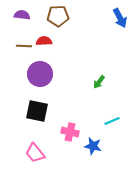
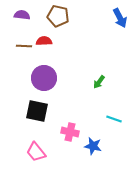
brown pentagon: rotated 15 degrees clockwise
purple circle: moved 4 px right, 4 px down
cyan line: moved 2 px right, 2 px up; rotated 42 degrees clockwise
pink trapezoid: moved 1 px right, 1 px up
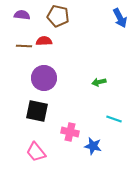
green arrow: rotated 40 degrees clockwise
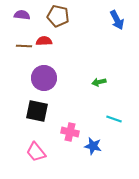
blue arrow: moved 3 px left, 2 px down
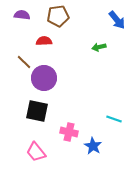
brown pentagon: rotated 20 degrees counterclockwise
blue arrow: rotated 12 degrees counterclockwise
brown line: moved 16 px down; rotated 42 degrees clockwise
green arrow: moved 35 px up
pink cross: moved 1 px left
blue star: rotated 18 degrees clockwise
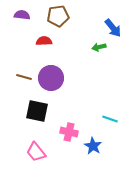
blue arrow: moved 4 px left, 8 px down
brown line: moved 15 px down; rotated 28 degrees counterclockwise
purple circle: moved 7 px right
cyan line: moved 4 px left
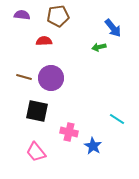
cyan line: moved 7 px right; rotated 14 degrees clockwise
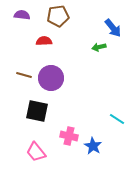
brown line: moved 2 px up
pink cross: moved 4 px down
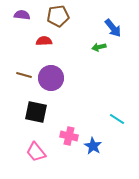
black square: moved 1 px left, 1 px down
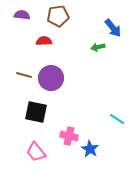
green arrow: moved 1 px left
blue star: moved 3 px left, 3 px down
